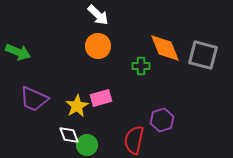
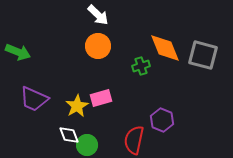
green cross: rotated 18 degrees counterclockwise
purple hexagon: rotated 20 degrees counterclockwise
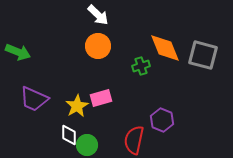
white diamond: rotated 20 degrees clockwise
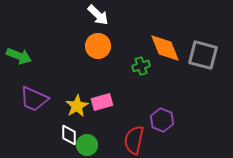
green arrow: moved 1 px right, 4 px down
pink rectangle: moved 1 px right, 4 px down
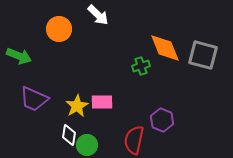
orange circle: moved 39 px left, 17 px up
pink rectangle: rotated 15 degrees clockwise
white diamond: rotated 10 degrees clockwise
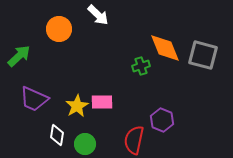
green arrow: rotated 65 degrees counterclockwise
white diamond: moved 12 px left
green circle: moved 2 px left, 1 px up
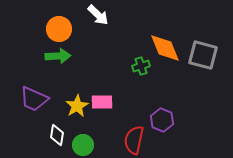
green arrow: moved 39 px right; rotated 40 degrees clockwise
green circle: moved 2 px left, 1 px down
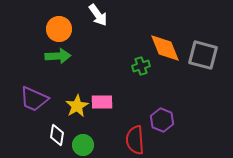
white arrow: rotated 10 degrees clockwise
red semicircle: moved 1 px right; rotated 16 degrees counterclockwise
